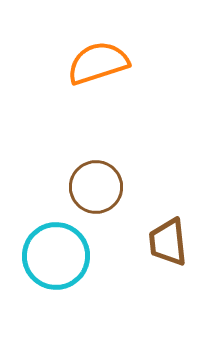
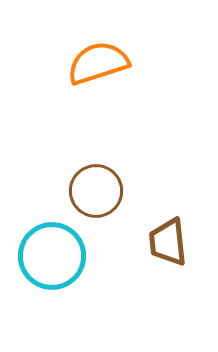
brown circle: moved 4 px down
cyan circle: moved 4 px left
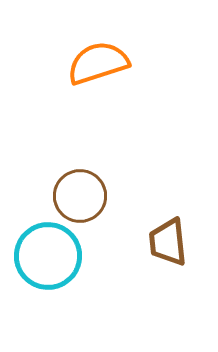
brown circle: moved 16 px left, 5 px down
cyan circle: moved 4 px left
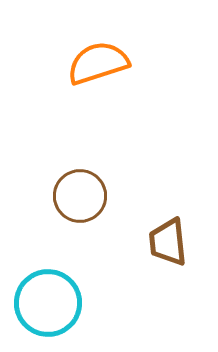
cyan circle: moved 47 px down
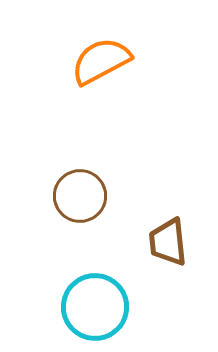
orange semicircle: moved 3 px right, 2 px up; rotated 10 degrees counterclockwise
cyan circle: moved 47 px right, 4 px down
